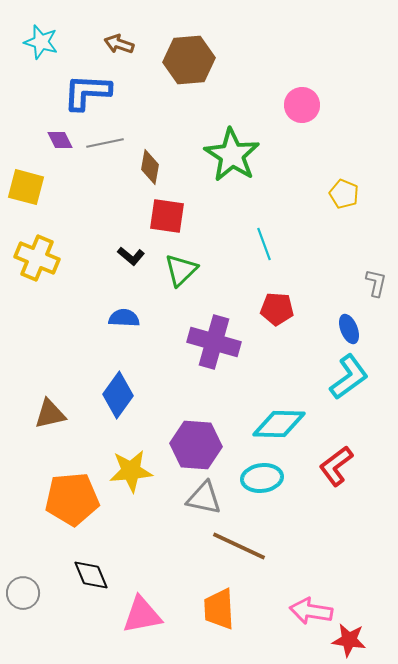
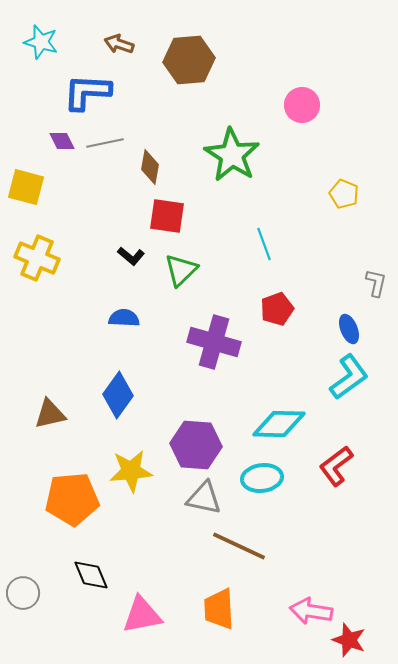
purple diamond: moved 2 px right, 1 px down
red pentagon: rotated 24 degrees counterclockwise
red star: rotated 12 degrees clockwise
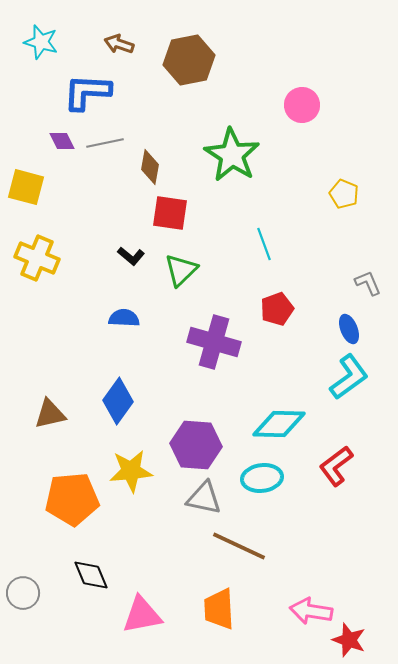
brown hexagon: rotated 6 degrees counterclockwise
red square: moved 3 px right, 3 px up
gray L-shape: moved 8 px left; rotated 36 degrees counterclockwise
blue diamond: moved 6 px down
